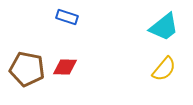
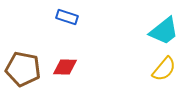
cyan trapezoid: moved 4 px down
brown pentagon: moved 4 px left
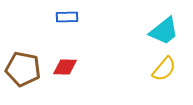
blue rectangle: rotated 20 degrees counterclockwise
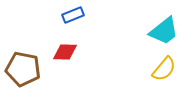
blue rectangle: moved 6 px right, 2 px up; rotated 20 degrees counterclockwise
red diamond: moved 15 px up
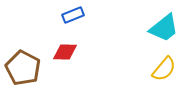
cyan trapezoid: moved 3 px up
brown pentagon: moved 1 px up; rotated 16 degrees clockwise
